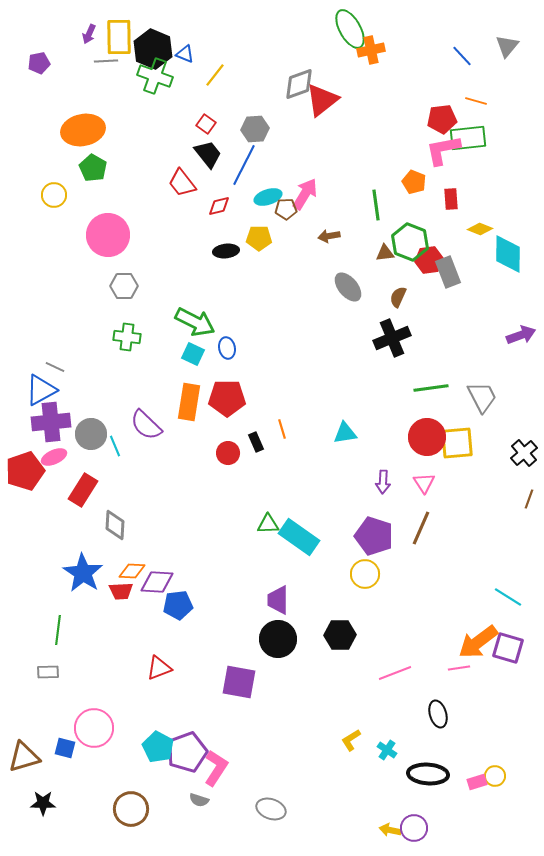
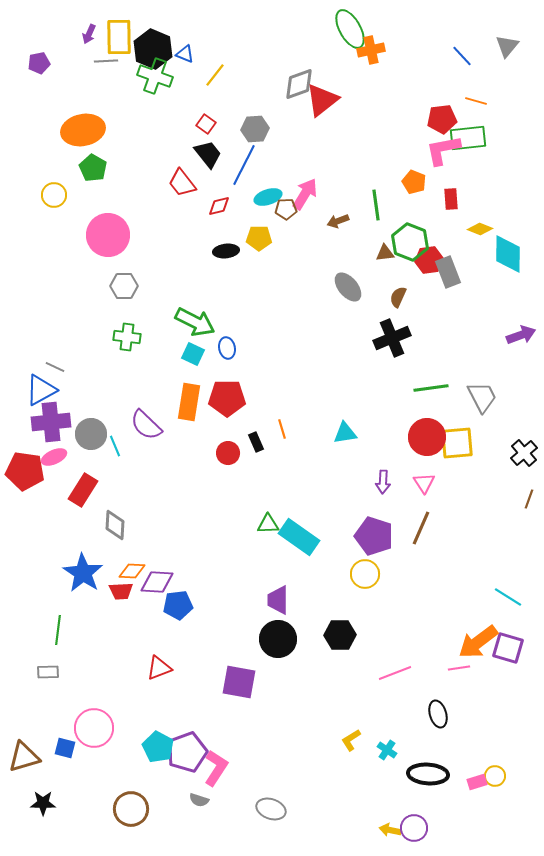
brown arrow at (329, 236): moved 9 px right, 15 px up; rotated 10 degrees counterclockwise
red pentagon at (25, 471): rotated 27 degrees clockwise
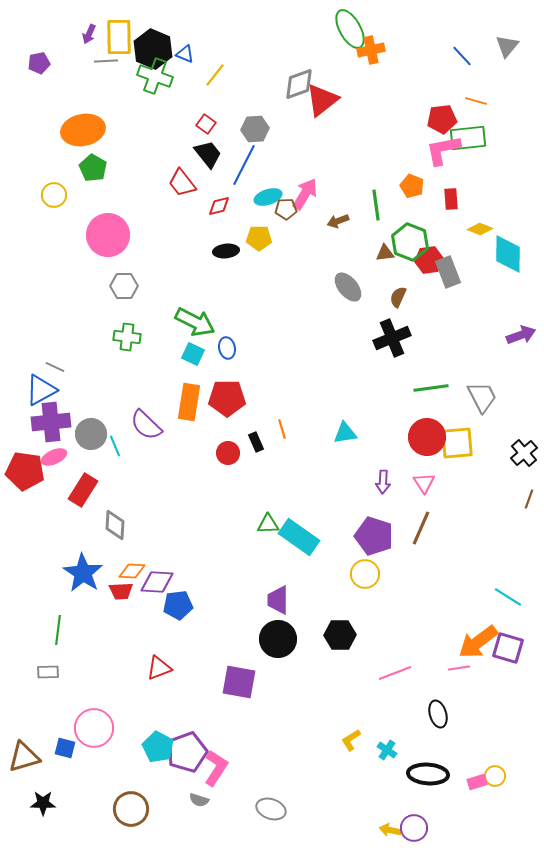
orange pentagon at (414, 182): moved 2 px left, 4 px down
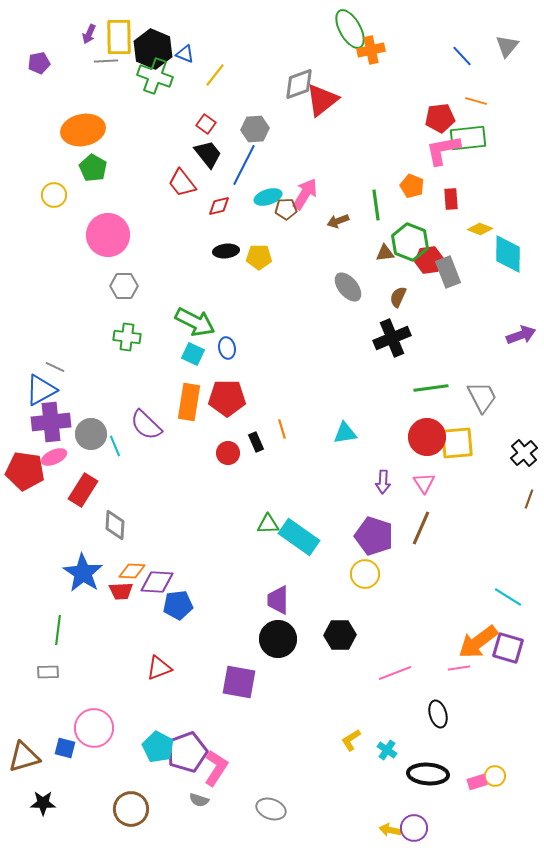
red pentagon at (442, 119): moved 2 px left, 1 px up
yellow pentagon at (259, 238): moved 19 px down
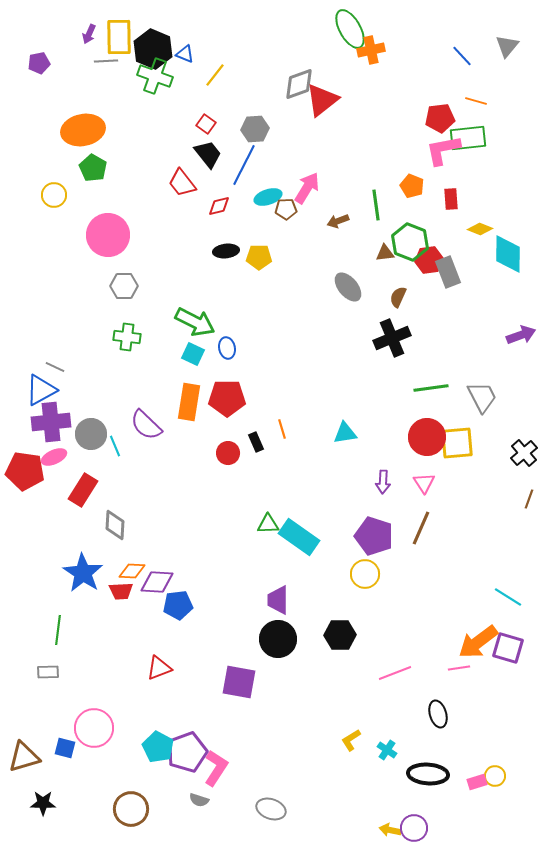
pink arrow at (305, 194): moved 2 px right, 6 px up
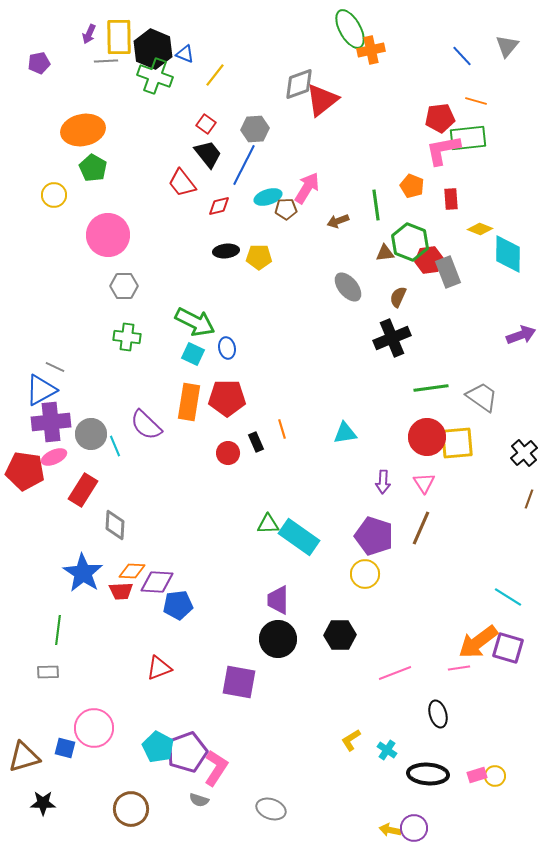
gray trapezoid at (482, 397): rotated 28 degrees counterclockwise
pink rectangle at (477, 782): moved 7 px up
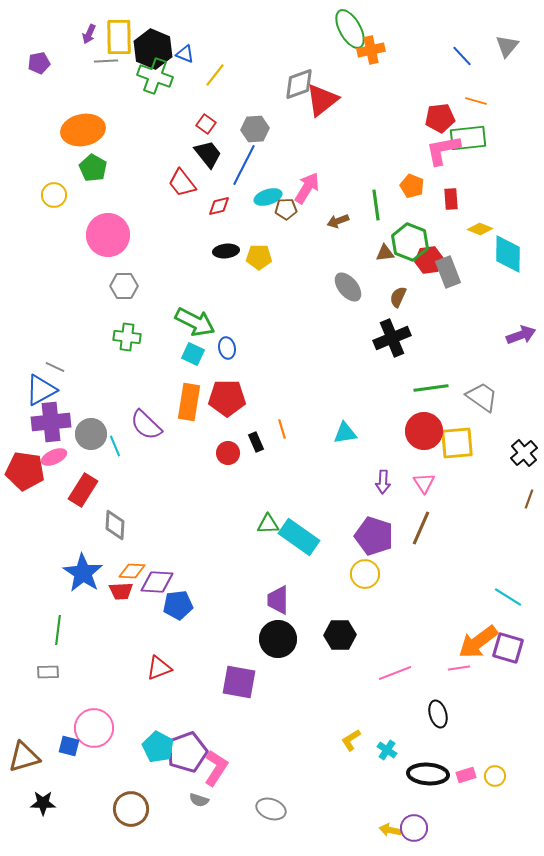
red circle at (427, 437): moved 3 px left, 6 px up
blue square at (65, 748): moved 4 px right, 2 px up
pink rectangle at (477, 775): moved 11 px left
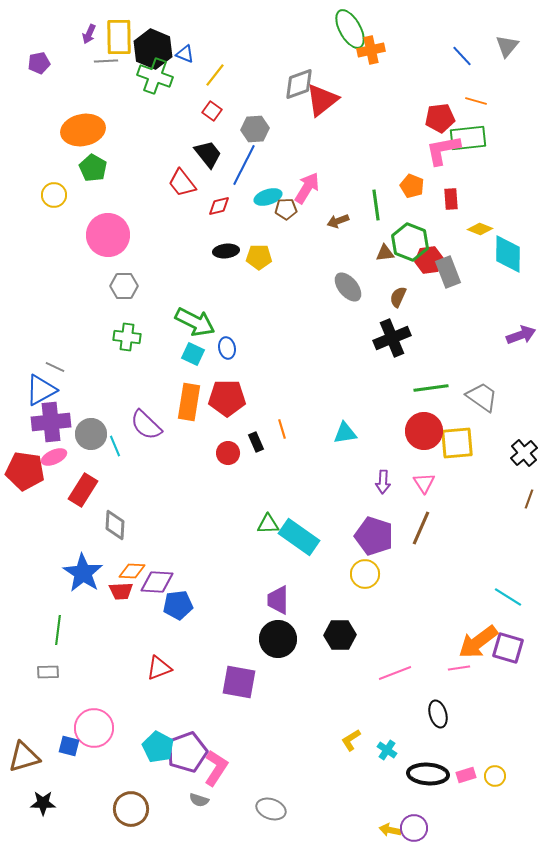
red square at (206, 124): moved 6 px right, 13 px up
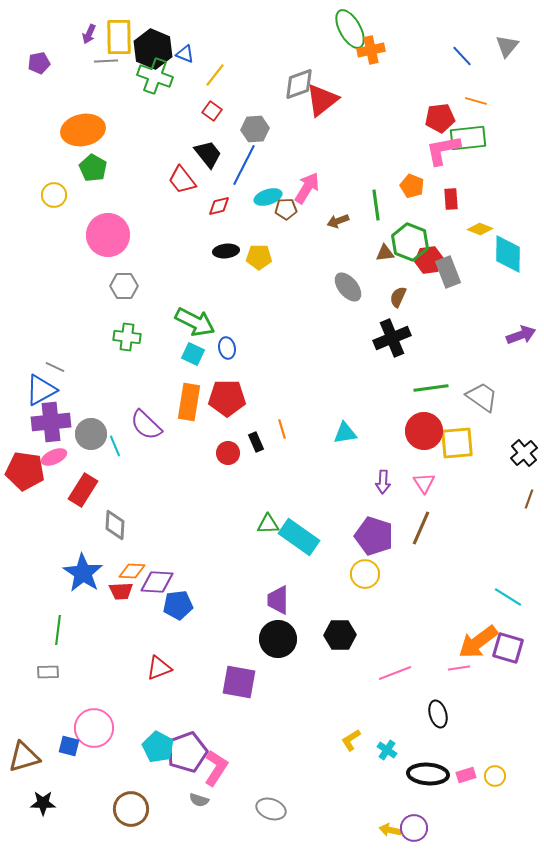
red trapezoid at (182, 183): moved 3 px up
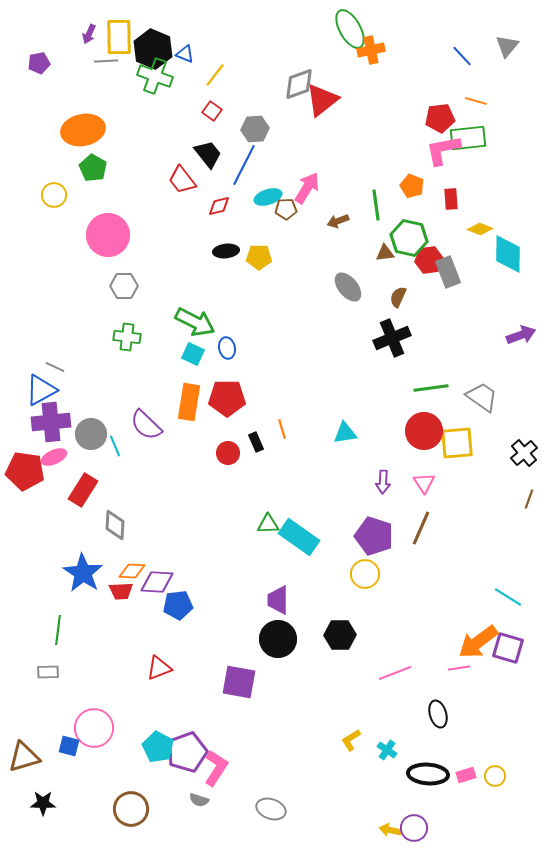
green hexagon at (410, 242): moved 1 px left, 4 px up; rotated 9 degrees counterclockwise
